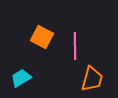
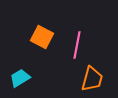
pink line: moved 2 px right, 1 px up; rotated 12 degrees clockwise
cyan trapezoid: moved 1 px left
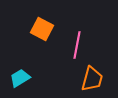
orange square: moved 8 px up
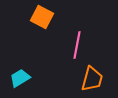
orange square: moved 12 px up
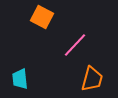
pink line: moved 2 px left; rotated 32 degrees clockwise
cyan trapezoid: moved 1 px down; rotated 65 degrees counterclockwise
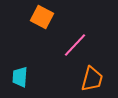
cyan trapezoid: moved 2 px up; rotated 10 degrees clockwise
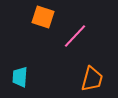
orange square: moved 1 px right; rotated 10 degrees counterclockwise
pink line: moved 9 px up
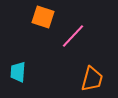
pink line: moved 2 px left
cyan trapezoid: moved 2 px left, 5 px up
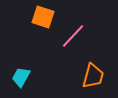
cyan trapezoid: moved 3 px right, 5 px down; rotated 25 degrees clockwise
orange trapezoid: moved 1 px right, 3 px up
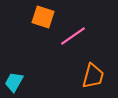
pink line: rotated 12 degrees clockwise
cyan trapezoid: moved 7 px left, 5 px down
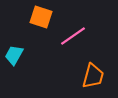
orange square: moved 2 px left
cyan trapezoid: moved 27 px up
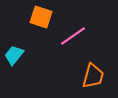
cyan trapezoid: rotated 10 degrees clockwise
